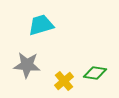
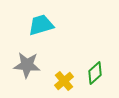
green diamond: rotated 50 degrees counterclockwise
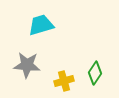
green diamond: rotated 15 degrees counterclockwise
yellow cross: rotated 24 degrees clockwise
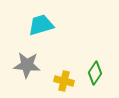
yellow cross: rotated 30 degrees clockwise
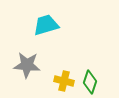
cyan trapezoid: moved 5 px right
green diamond: moved 5 px left, 9 px down; rotated 15 degrees counterclockwise
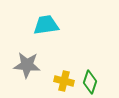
cyan trapezoid: rotated 8 degrees clockwise
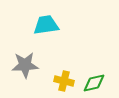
gray star: moved 2 px left; rotated 8 degrees counterclockwise
green diamond: moved 4 px right, 1 px down; rotated 60 degrees clockwise
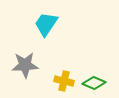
cyan trapezoid: moved 1 px up; rotated 48 degrees counterclockwise
green diamond: rotated 35 degrees clockwise
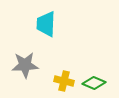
cyan trapezoid: rotated 32 degrees counterclockwise
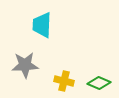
cyan trapezoid: moved 4 px left, 1 px down
green diamond: moved 5 px right
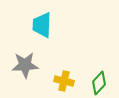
green diamond: rotated 70 degrees counterclockwise
